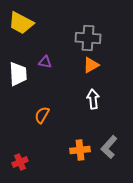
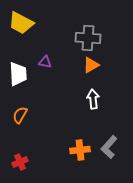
orange semicircle: moved 22 px left
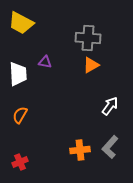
white arrow: moved 17 px right, 7 px down; rotated 42 degrees clockwise
gray L-shape: moved 1 px right
